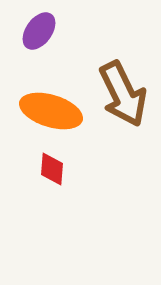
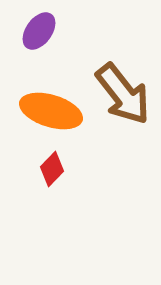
brown arrow: rotated 12 degrees counterclockwise
red diamond: rotated 40 degrees clockwise
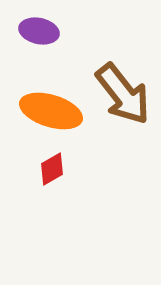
purple ellipse: rotated 66 degrees clockwise
red diamond: rotated 16 degrees clockwise
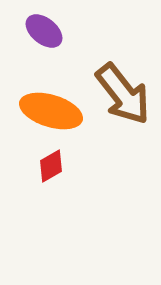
purple ellipse: moved 5 px right; rotated 27 degrees clockwise
red diamond: moved 1 px left, 3 px up
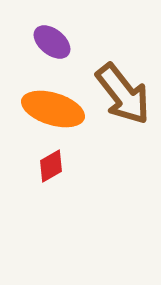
purple ellipse: moved 8 px right, 11 px down
orange ellipse: moved 2 px right, 2 px up
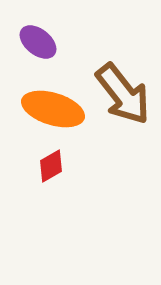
purple ellipse: moved 14 px left
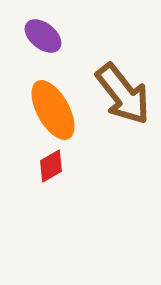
purple ellipse: moved 5 px right, 6 px up
orange ellipse: moved 1 px down; rotated 44 degrees clockwise
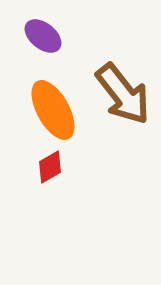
red diamond: moved 1 px left, 1 px down
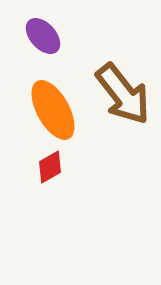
purple ellipse: rotated 9 degrees clockwise
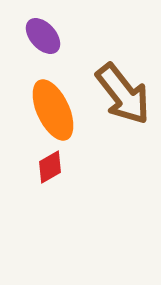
orange ellipse: rotated 4 degrees clockwise
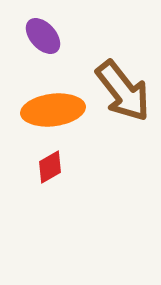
brown arrow: moved 3 px up
orange ellipse: rotated 72 degrees counterclockwise
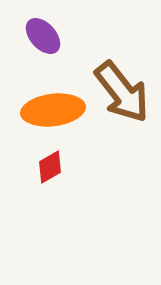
brown arrow: moved 1 px left, 1 px down
